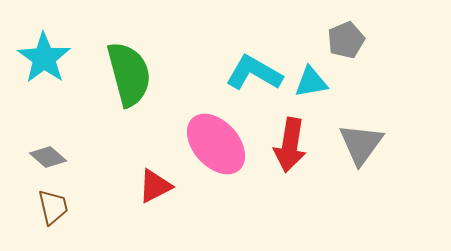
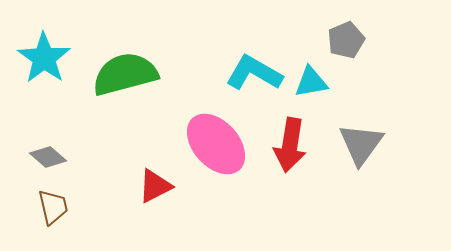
green semicircle: moved 4 px left; rotated 90 degrees counterclockwise
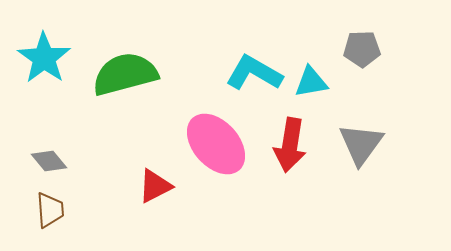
gray pentagon: moved 16 px right, 9 px down; rotated 21 degrees clockwise
gray diamond: moved 1 px right, 4 px down; rotated 9 degrees clockwise
brown trapezoid: moved 3 px left, 3 px down; rotated 9 degrees clockwise
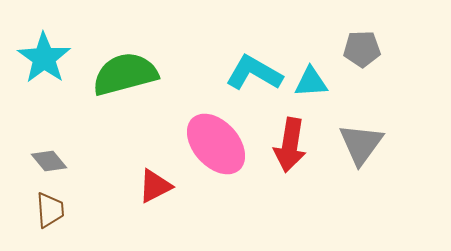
cyan triangle: rotated 6 degrees clockwise
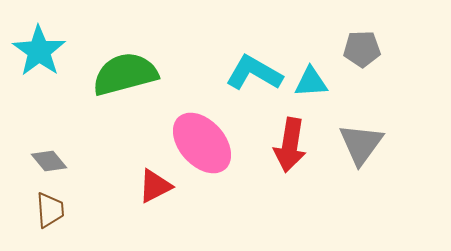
cyan star: moved 5 px left, 7 px up
pink ellipse: moved 14 px left, 1 px up
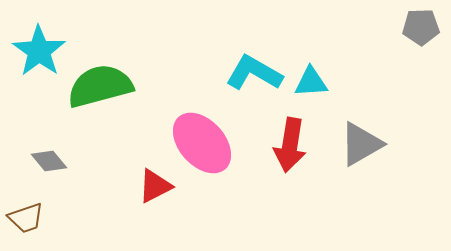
gray pentagon: moved 59 px right, 22 px up
green semicircle: moved 25 px left, 12 px down
gray triangle: rotated 24 degrees clockwise
brown trapezoid: moved 24 px left, 8 px down; rotated 75 degrees clockwise
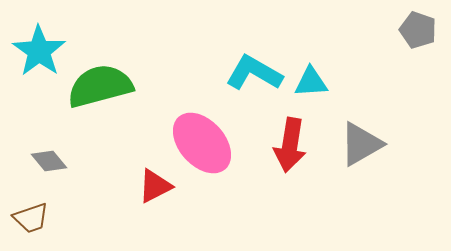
gray pentagon: moved 3 px left, 3 px down; rotated 21 degrees clockwise
brown trapezoid: moved 5 px right
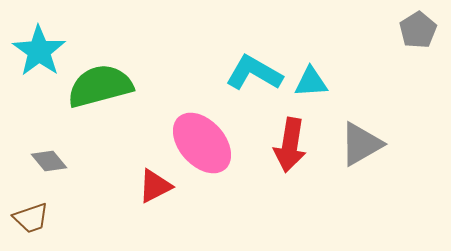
gray pentagon: rotated 21 degrees clockwise
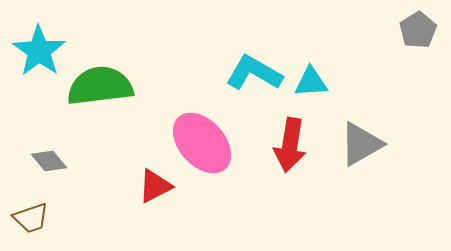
green semicircle: rotated 8 degrees clockwise
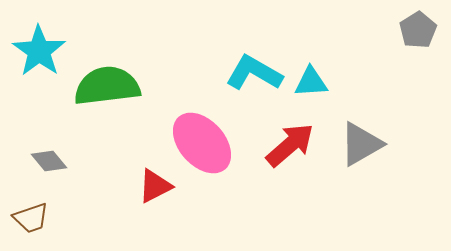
green semicircle: moved 7 px right
red arrow: rotated 140 degrees counterclockwise
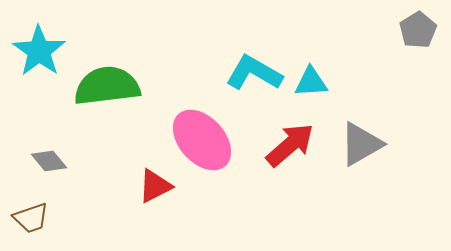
pink ellipse: moved 3 px up
